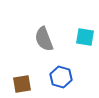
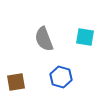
brown square: moved 6 px left, 2 px up
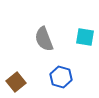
brown square: rotated 30 degrees counterclockwise
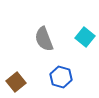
cyan square: rotated 30 degrees clockwise
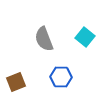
blue hexagon: rotated 15 degrees counterclockwise
brown square: rotated 18 degrees clockwise
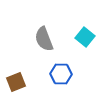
blue hexagon: moved 3 px up
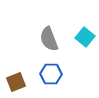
gray semicircle: moved 5 px right
blue hexagon: moved 10 px left
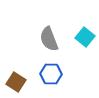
brown square: rotated 36 degrees counterclockwise
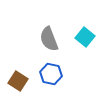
blue hexagon: rotated 10 degrees clockwise
brown square: moved 2 px right, 1 px up
